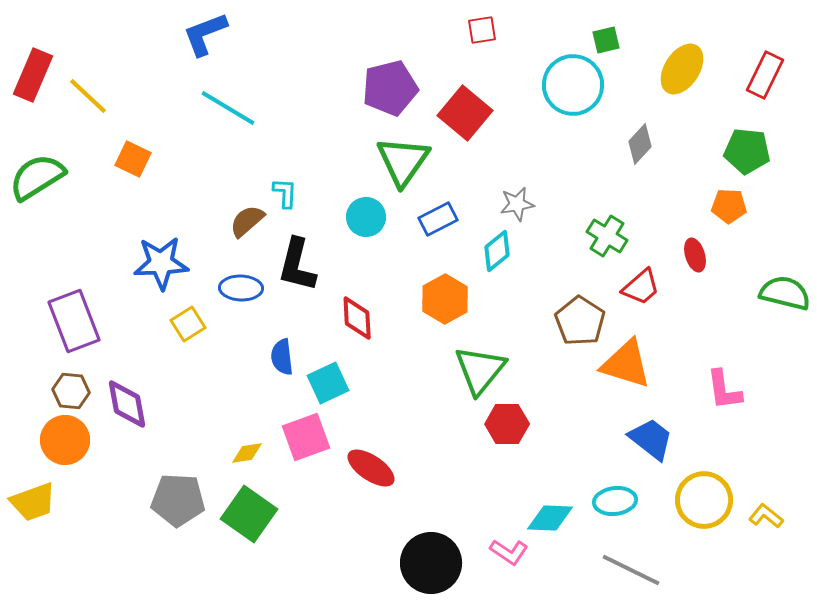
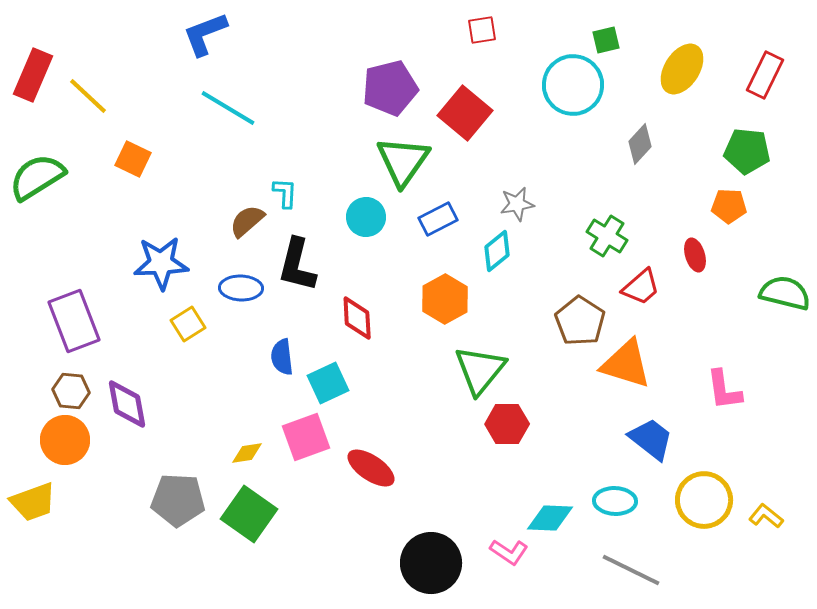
cyan ellipse at (615, 501): rotated 9 degrees clockwise
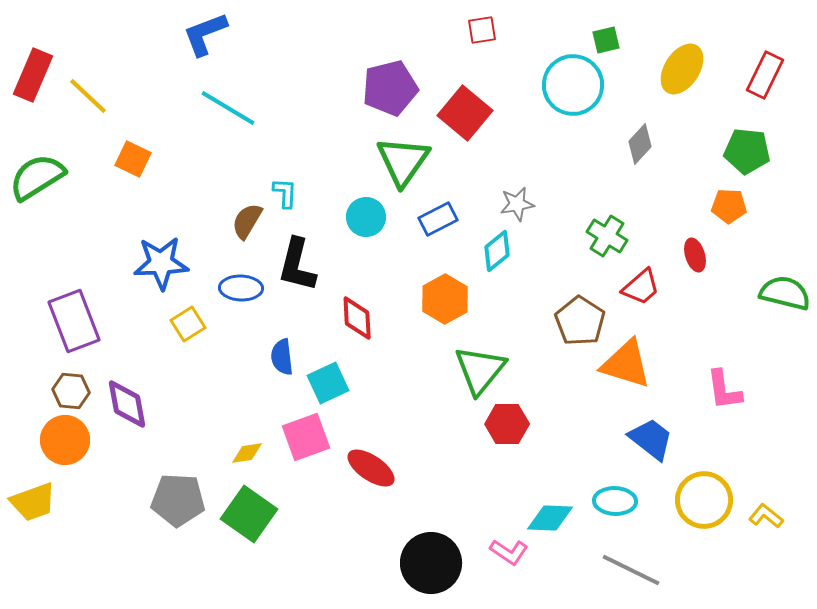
brown semicircle at (247, 221): rotated 18 degrees counterclockwise
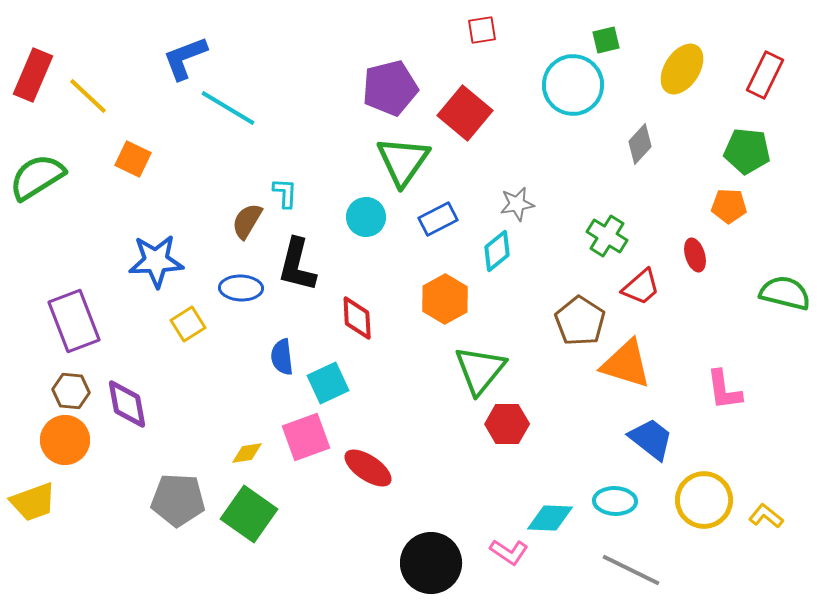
blue L-shape at (205, 34): moved 20 px left, 24 px down
blue star at (161, 263): moved 5 px left, 2 px up
red ellipse at (371, 468): moved 3 px left
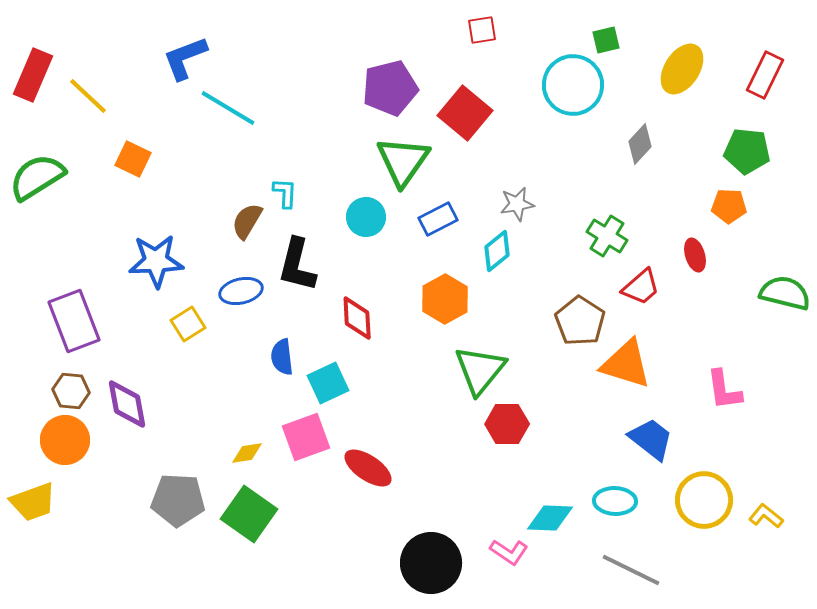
blue ellipse at (241, 288): moved 3 px down; rotated 15 degrees counterclockwise
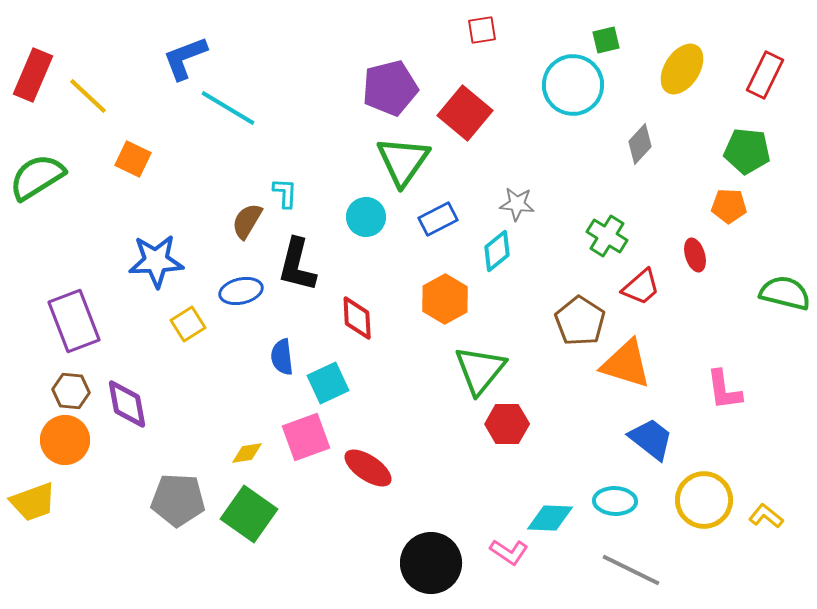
gray star at (517, 204): rotated 16 degrees clockwise
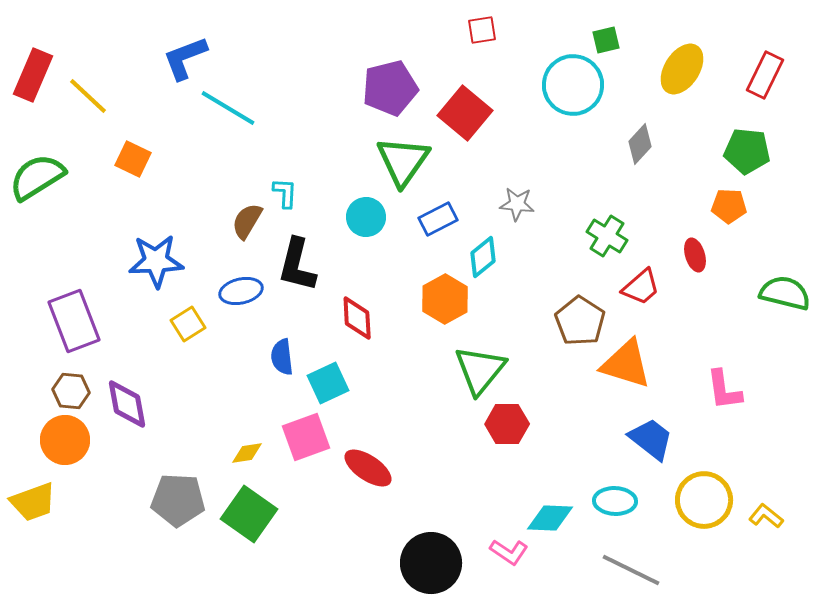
cyan diamond at (497, 251): moved 14 px left, 6 px down
